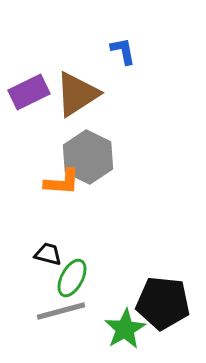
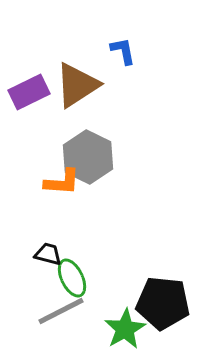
brown triangle: moved 9 px up
green ellipse: rotated 54 degrees counterclockwise
gray line: rotated 12 degrees counterclockwise
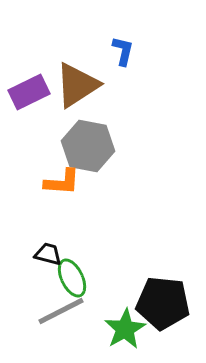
blue L-shape: rotated 24 degrees clockwise
gray hexagon: moved 11 px up; rotated 15 degrees counterclockwise
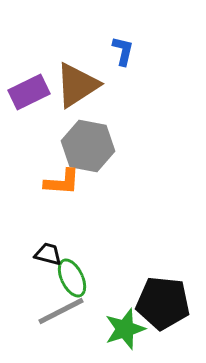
green star: rotated 12 degrees clockwise
